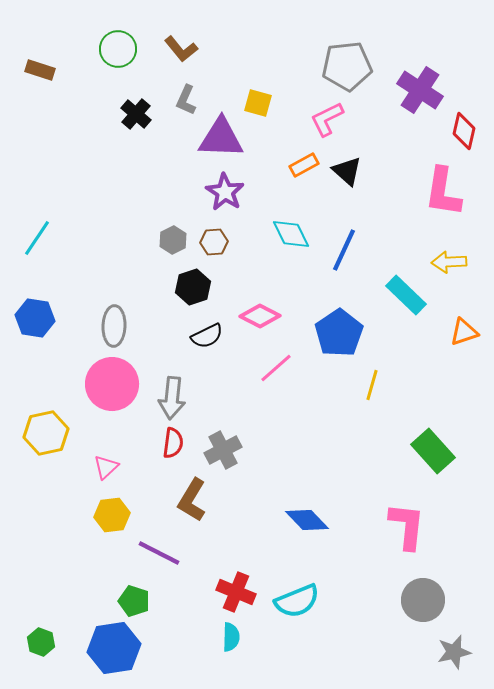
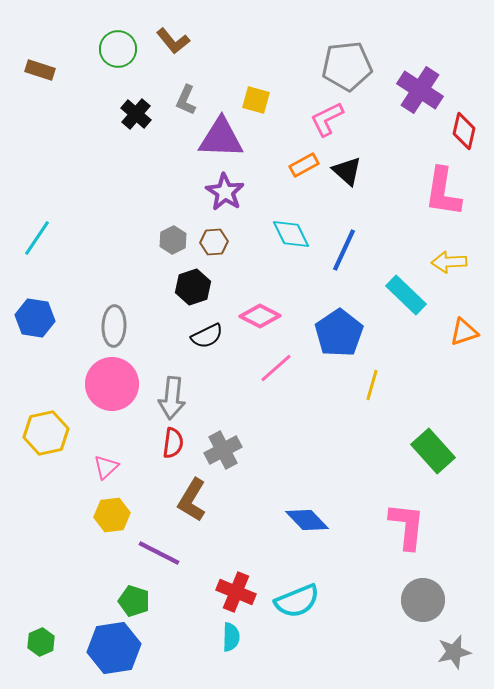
brown L-shape at (181, 49): moved 8 px left, 8 px up
yellow square at (258, 103): moved 2 px left, 3 px up
green hexagon at (41, 642): rotated 16 degrees clockwise
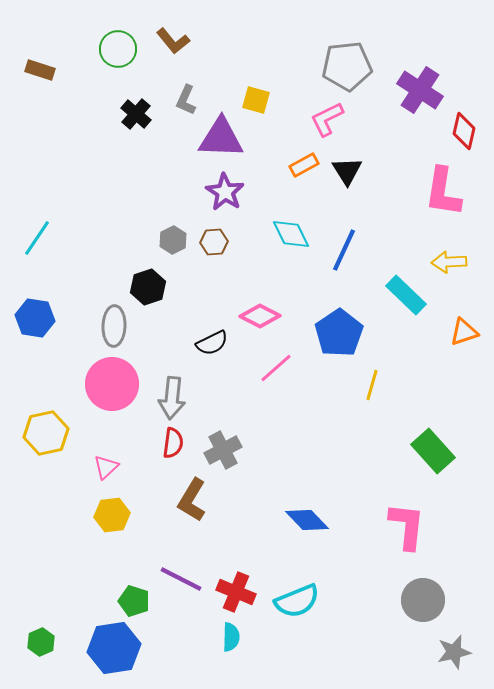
black triangle at (347, 171): rotated 16 degrees clockwise
black hexagon at (193, 287): moved 45 px left
black semicircle at (207, 336): moved 5 px right, 7 px down
purple line at (159, 553): moved 22 px right, 26 px down
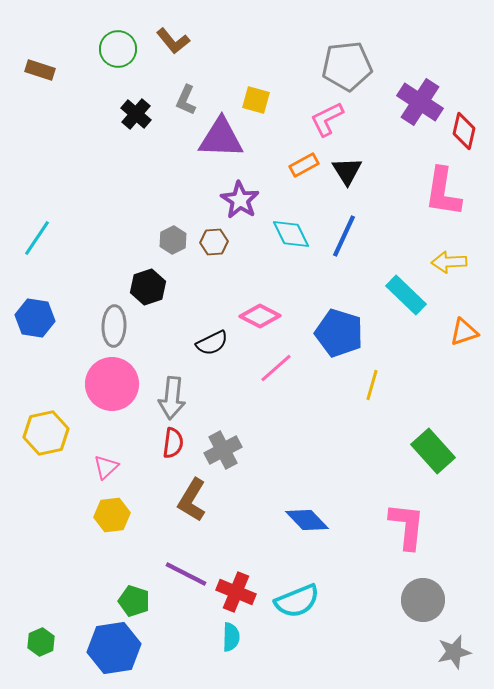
purple cross at (420, 90): moved 12 px down
purple star at (225, 192): moved 15 px right, 8 px down
blue line at (344, 250): moved 14 px up
blue pentagon at (339, 333): rotated 21 degrees counterclockwise
purple line at (181, 579): moved 5 px right, 5 px up
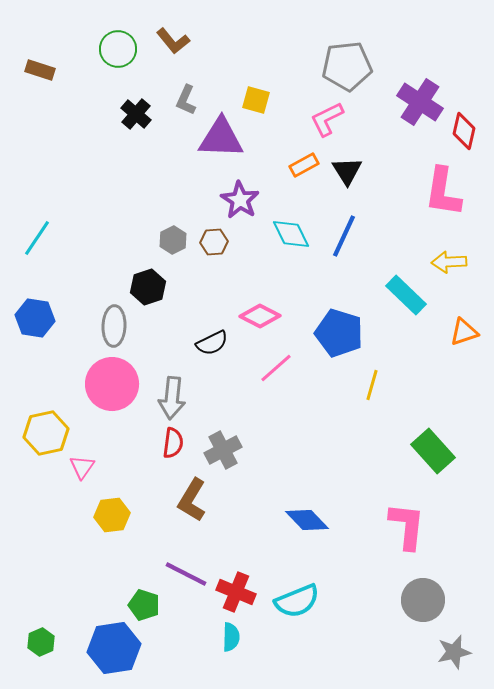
pink triangle at (106, 467): moved 24 px left; rotated 12 degrees counterclockwise
green pentagon at (134, 601): moved 10 px right, 4 px down
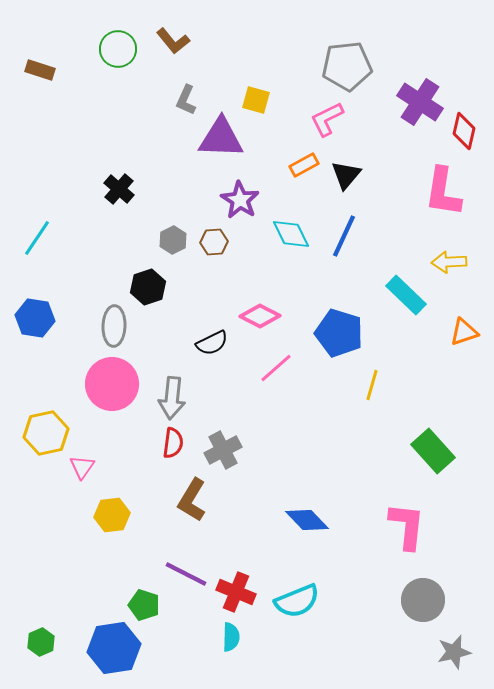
black cross at (136, 114): moved 17 px left, 75 px down
black triangle at (347, 171): moved 1 px left, 4 px down; rotated 12 degrees clockwise
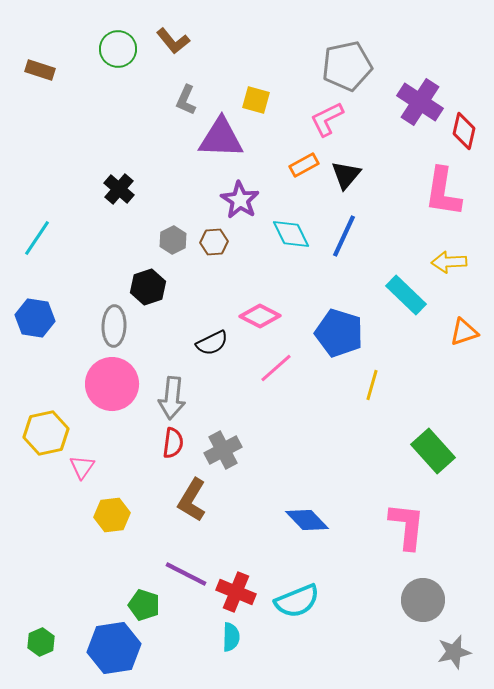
gray pentagon at (347, 66): rotated 6 degrees counterclockwise
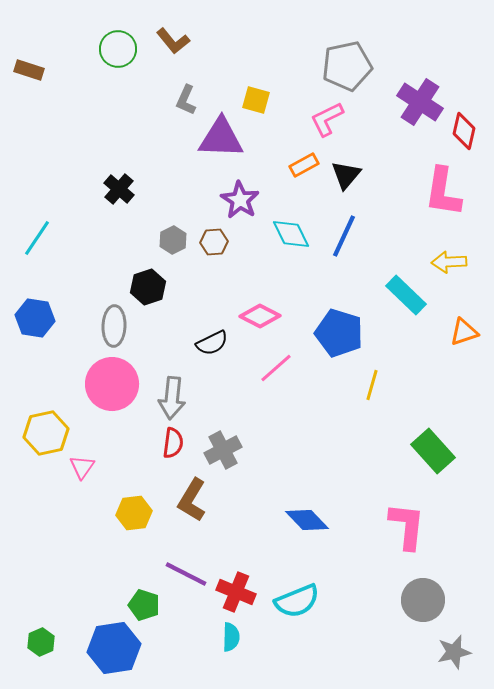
brown rectangle at (40, 70): moved 11 px left
yellow hexagon at (112, 515): moved 22 px right, 2 px up
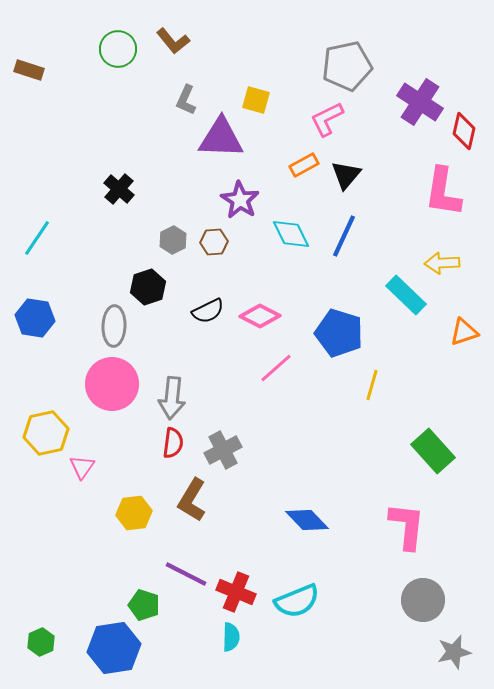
yellow arrow at (449, 262): moved 7 px left, 1 px down
black semicircle at (212, 343): moved 4 px left, 32 px up
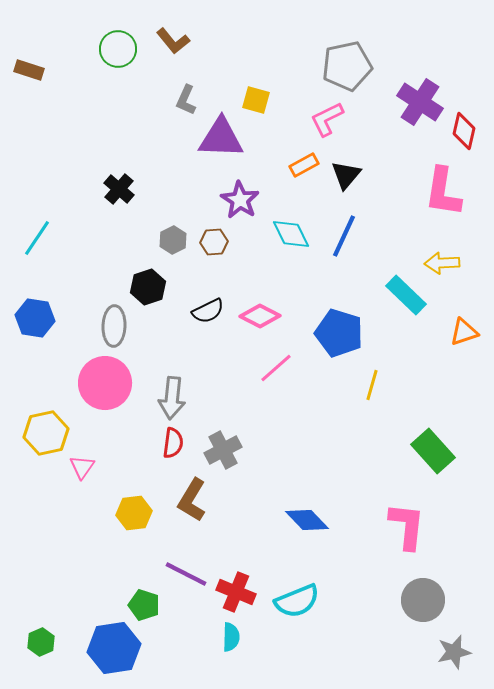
pink circle at (112, 384): moved 7 px left, 1 px up
